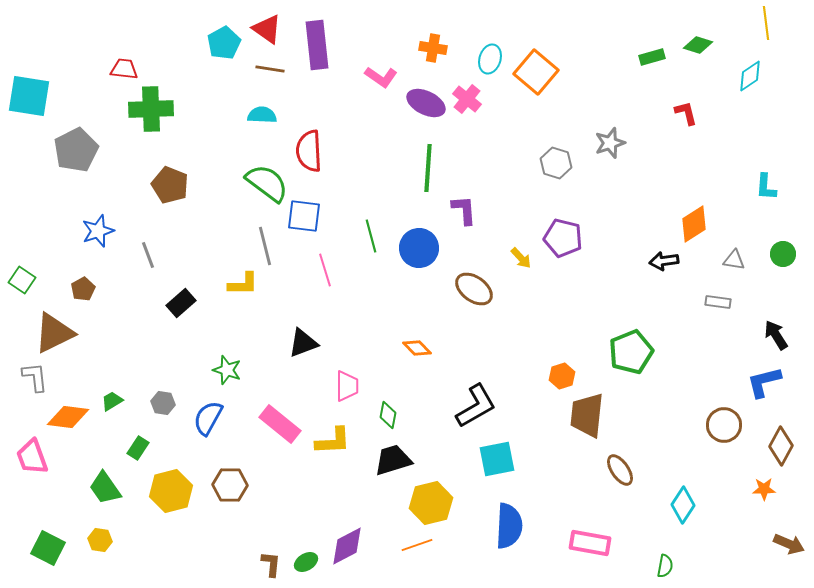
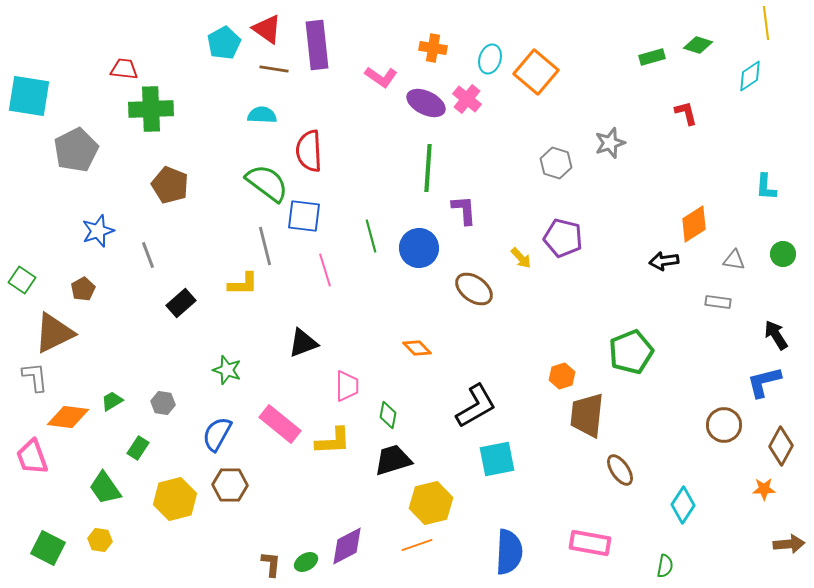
brown line at (270, 69): moved 4 px right
blue semicircle at (208, 418): moved 9 px right, 16 px down
yellow hexagon at (171, 491): moved 4 px right, 8 px down
blue semicircle at (509, 526): moved 26 px down
brown arrow at (789, 544): rotated 28 degrees counterclockwise
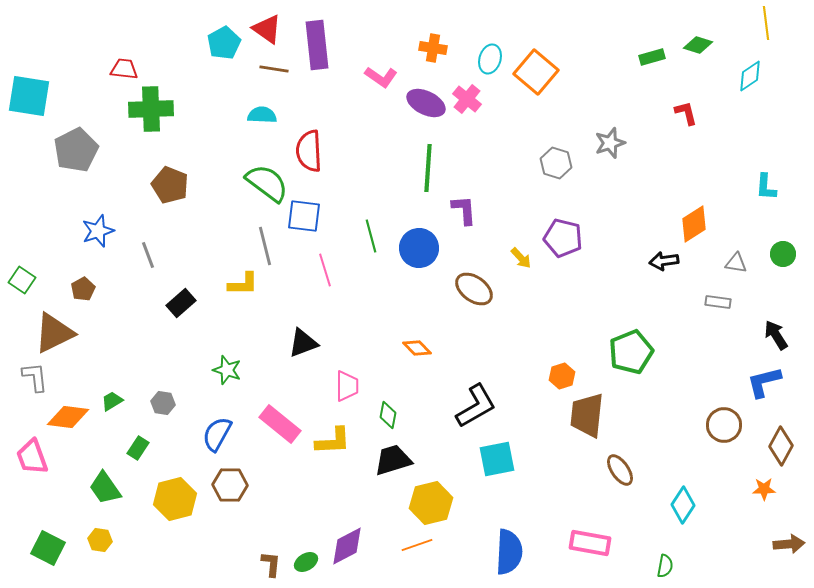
gray triangle at (734, 260): moved 2 px right, 3 px down
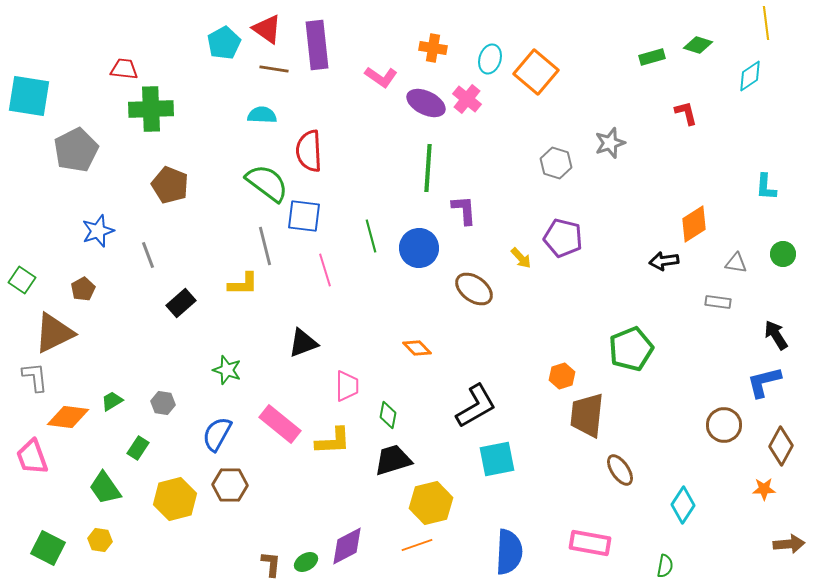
green pentagon at (631, 352): moved 3 px up
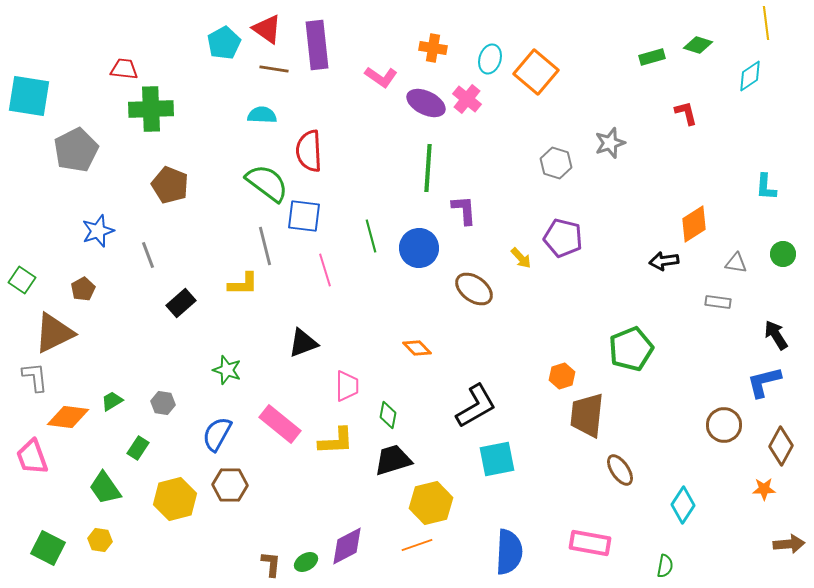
yellow L-shape at (333, 441): moved 3 px right
